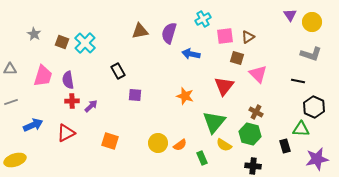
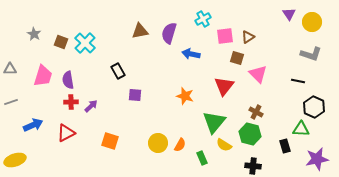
purple triangle at (290, 15): moved 1 px left, 1 px up
brown square at (62, 42): moved 1 px left
red cross at (72, 101): moved 1 px left, 1 px down
orange semicircle at (180, 145): rotated 24 degrees counterclockwise
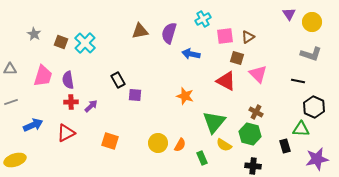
black rectangle at (118, 71): moved 9 px down
red triangle at (224, 86): moved 2 px right, 5 px up; rotated 40 degrees counterclockwise
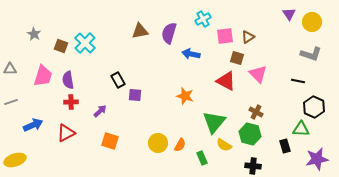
brown square at (61, 42): moved 4 px down
purple arrow at (91, 106): moved 9 px right, 5 px down
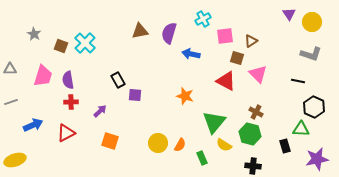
brown triangle at (248, 37): moved 3 px right, 4 px down
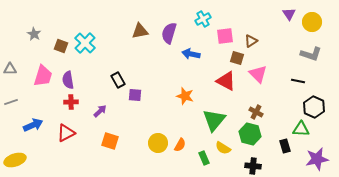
green triangle at (214, 122): moved 2 px up
yellow semicircle at (224, 145): moved 1 px left, 3 px down
green rectangle at (202, 158): moved 2 px right
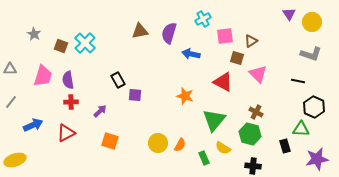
red triangle at (226, 81): moved 3 px left, 1 px down
gray line at (11, 102): rotated 32 degrees counterclockwise
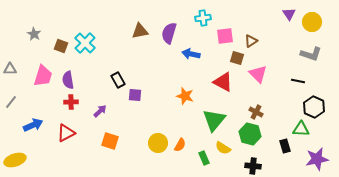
cyan cross at (203, 19): moved 1 px up; rotated 21 degrees clockwise
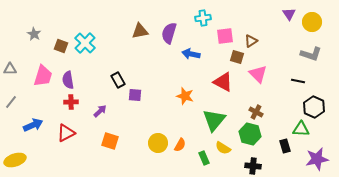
brown square at (237, 58): moved 1 px up
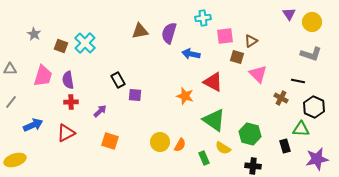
red triangle at (223, 82): moved 10 px left
brown cross at (256, 112): moved 25 px right, 14 px up
green triangle at (214, 120): rotated 35 degrees counterclockwise
yellow circle at (158, 143): moved 2 px right, 1 px up
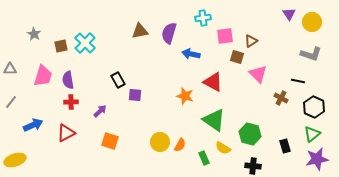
brown square at (61, 46): rotated 32 degrees counterclockwise
green triangle at (301, 129): moved 11 px right, 5 px down; rotated 42 degrees counterclockwise
